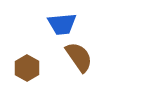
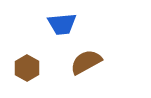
brown semicircle: moved 7 px right, 5 px down; rotated 84 degrees counterclockwise
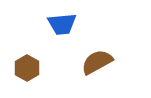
brown semicircle: moved 11 px right
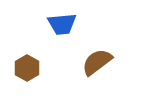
brown semicircle: rotated 8 degrees counterclockwise
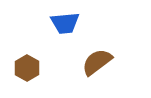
blue trapezoid: moved 3 px right, 1 px up
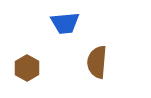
brown semicircle: rotated 48 degrees counterclockwise
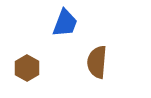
blue trapezoid: rotated 64 degrees counterclockwise
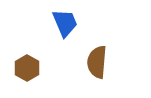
blue trapezoid: rotated 44 degrees counterclockwise
